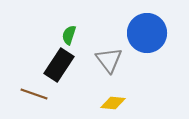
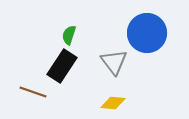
gray triangle: moved 5 px right, 2 px down
black rectangle: moved 3 px right, 1 px down
brown line: moved 1 px left, 2 px up
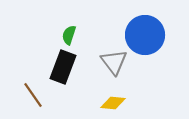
blue circle: moved 2 px left, 2 px down
black rectangle: moved 1 px right, 1 px down; rotated 12 degrees counterclockwise
brown line: moved 3 px down; rotated 36 degrees clockwise
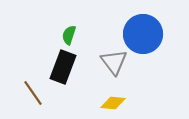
blue circle: moved 2 px left, 1 px up
brown line: moved 2 px up
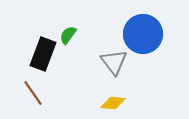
green semicircle: moved 1 px left; rotated 18 degrees clockwise
black rectangle: moved 20 px left, 13 px up
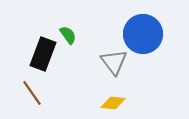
green semicircle: rotated 108 degrees clockwise
brown line: moved 1 px left
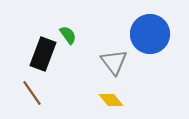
blue circle: moved 7 px right
yellow diamond: moved 2 px left, 3 px up; rotated 45 degrees clockwise
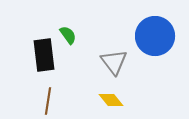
blue circle: moved 5 px right, 2 px down
black rectangle: moved 1 px right, 1 px down; rotated 28 degrees counterclockwise
brown line: moved 16 px right, 8 px down; rotated 44 degrees clockwise
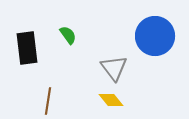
black rectangle: moved 17 px left, 7 px up
gray triangle: moved 6 px down
